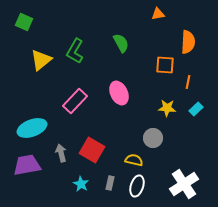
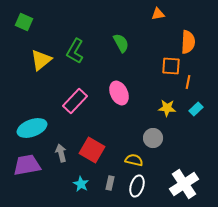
orange square: moved 6 px right, 1 px down
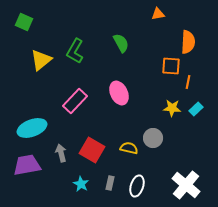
yellow star: moved 5 px right
yellow semicircle: moved 5 px left, 12 px up
white cross: moved 2 px right, 1 px down; rotated 16 degrees counterclockwise
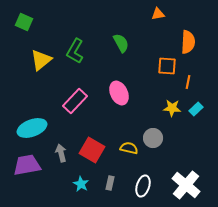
orange square: moved 4 px left
white ellipse: moved 6 px right
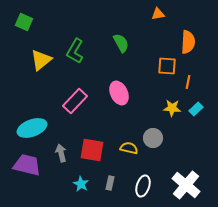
red square: rotated 20 degrees counterclockwise
purple trapezoid: rotated 24 degrees clockwise
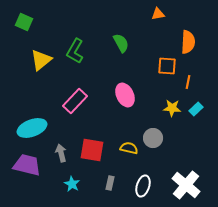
pink ellipse: moved 6 px right, 2 px down
cyan star: moved 9 px left
